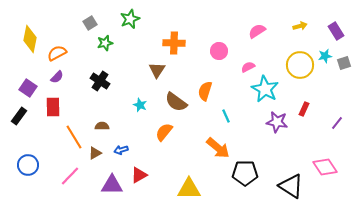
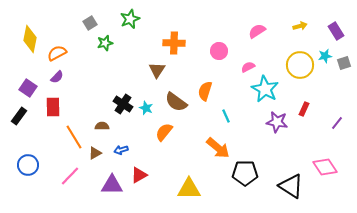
black cross at (100, 81): moved 23 px right, 23 px down
cyan star at (140, 105): moved 6 px right, 3 px down
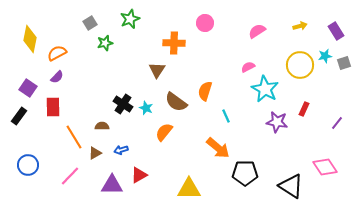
pink circle at (219, 51): moved 14 px left, 28 px up
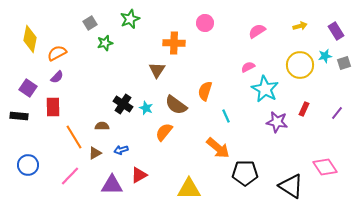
brown semicircle at (176, 102): moved 3 px down
black rectangle at (19, 116): rotated 60 degrees clockwise
purple line at (337, 123): moved 10 px up
